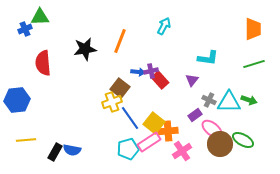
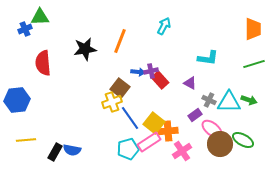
purple triangle: moved 2 px left, 3 px down; rotated 40 degrees counterclockwise
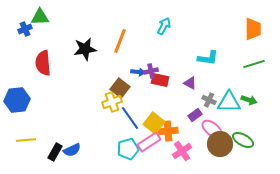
red rectangle: rotated 36 degrees counterclockwise
blue semicircle: rotated 36 degrees counterclockwise
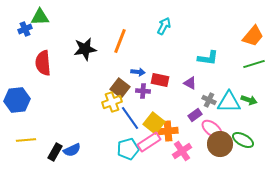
orange trapezoid: moved 7 px down; rotated 40 degrees clockwise
purple cross: moved 8 px left, 20 px down; rotated 16 degrees clockwise
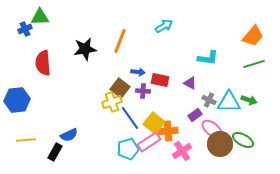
cyan arrow: rotated 30 degrees clockwise
blue semicircle: moved 3 px left, 15 px up
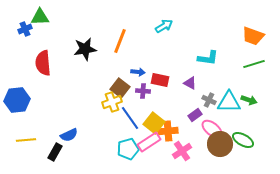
orange trapezoid: rotated 70 degrees clockwise
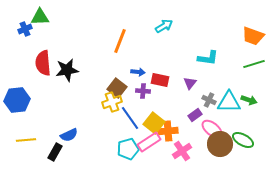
black star: moved 18 px left, 21 px down
purple triangle: rotated 40 degrees clockwise
brown square: moved 3 px left
